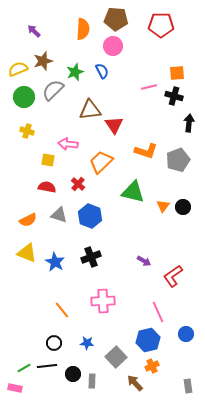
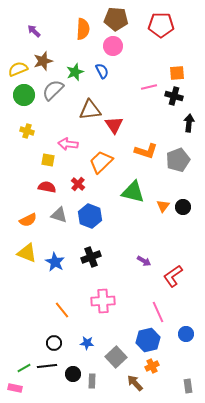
green circle at (24, 97): moved 2 px up
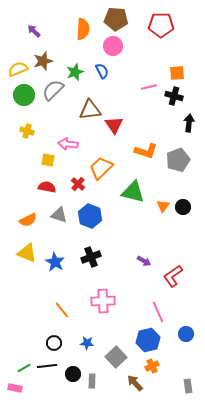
orange trapezoid at (101, 162): moved 6 px down
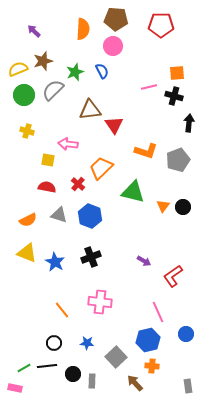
pink cross at (103, 301): moved 3 px left, 1 px down; rotated 10 degrees clockwise
orange cross at (152, 366): rotated 32 degrees clockwise
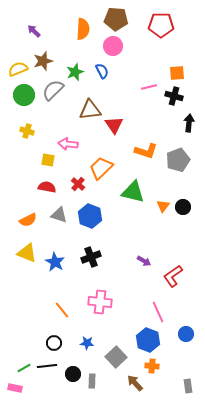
blue hexagon at (148, 340): rotated 25 degrees counterclockwise
